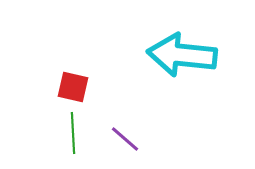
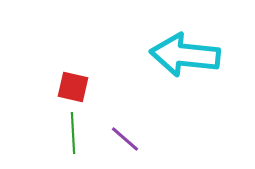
cyan arrow: moved 3 px right
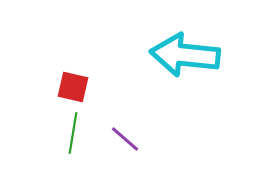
green line: rotated 12 degrees clockwise
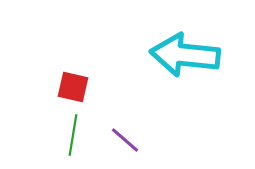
green line: moved 2 px down
purple line: moved 1 px down
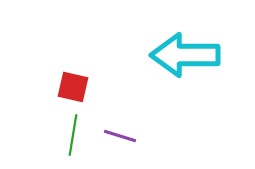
cyan arrow: rotated 6 degrees counterclockwise
purple line: moved 5 px left, 4 px up; rotated 24 degrees counterclockwise
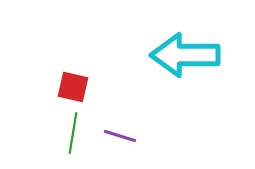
green line: moved 2 px up
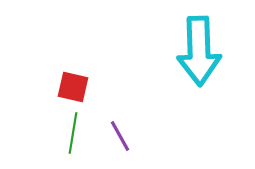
cyan arrow: moved 14 px right, 4 px up; rotated 92 degrees counterclockwise
purple line: rotated 44 degrees clockwise
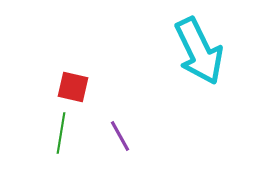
cyan arrow: rotated 24 degrees counterclockwise
green line: moved 12 px left
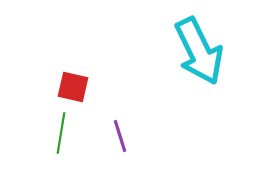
purple line: rotated 12 degrees clockwise
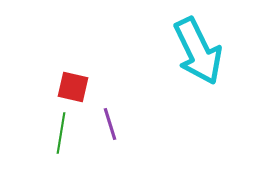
cyan arrow: moved 1 px left
purple line: moved 10 px left, 12 px up
